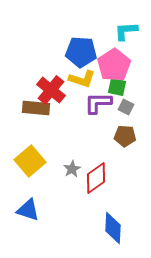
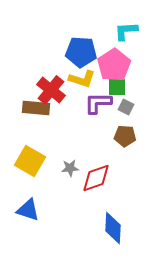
green square: rotated 12 degrees counterclockwise
yellow square: rotated 20 degrees counterclockwise
gray star: moved 2 px left, 1 px up; rotated 24 degrees clockwise
red diamond: rotated 16 degrees clockwise
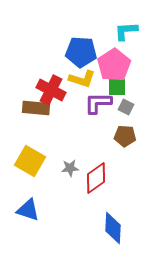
red cross: rotated 12 degrees counterclockwise
red diamond: rotated 16 degrees counterclockwise
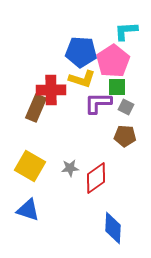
pink pentagon: moved 1 px left, 4 px up
red cross: rotated 28 degrees counterclockwise
brown rectangle: rotated 72 degrees counterclockwise
yellow square: moved 5 px down
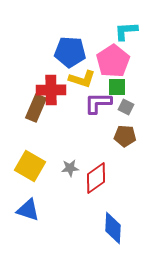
blue pentagon: moved 11 px left
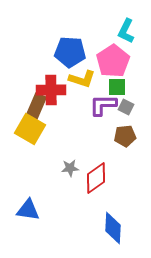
cyan L-shape: rotated 60 degrees counterclockwise
purple L-shape: moved 5 px right, 2 px down
brown rectangle: moved 1 px up
brown pentagon: rotated 10 degrees counterclockwise
yellow square: moved 37 px up
blue triangle: rotated 10 degrees counterclockwise
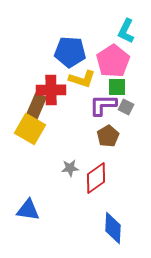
brown pentagon: moved 17 px left; rotated 25 degrees counterclockwise
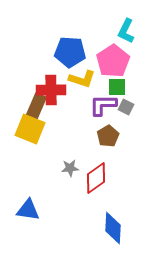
yellow square: rotated 8 degrees counterclockwise
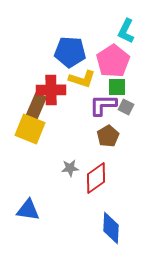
blue diamond: moved 2 px left
